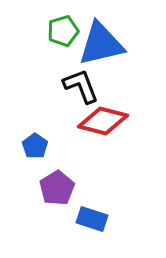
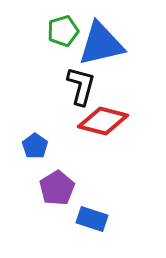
black L-shape: rotated 36 degrees clockwise
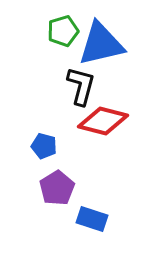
blue pentagon: moved 9 px right; rotated 20 degrees counterclockwise
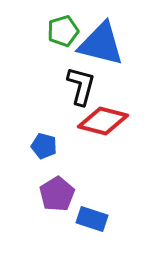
blue triangle: rotated 27 degrees clockwise
purple pentagon: moved 6 px down
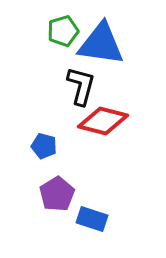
blue triangle: rotated 6 degrees counterclockwise
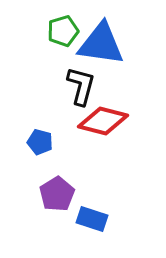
blue pentagon: moved 4 px left, 4 px up
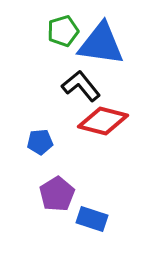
black L-shape: rotated 54 degrees counterclockwise
blue pentagon: rotated 20 degrees counterclockwise
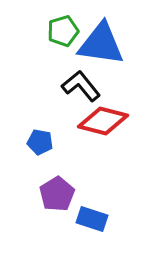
blue pentagon: rotated 15 degrees clockwise
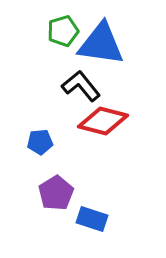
blue pentagon: rotated 15 degrees counterclockwise
purple pentagon: moved 1 px left, 1 px up
